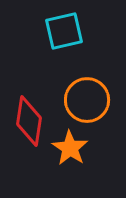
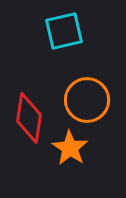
red diamond: moved 3 px up
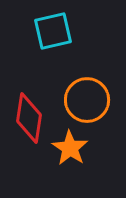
cyan square: moved 11 px left
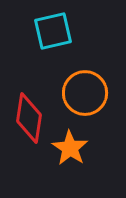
orange circle: moved 2 px left, 7 px up
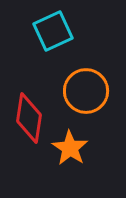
cyan square: rotated 12 degrees counterclockwise
orange circle: moved 1 px right, 2 px up
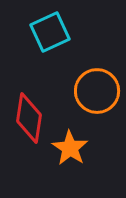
cyan square: moved 3 px left, 1 px down
orange circle: moved 11 px right
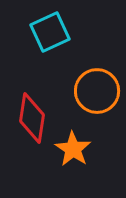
red diamond: moved 3 px right
orange star: moved 3 px right, 1 px down
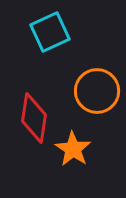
red diamond: moved 2 px right
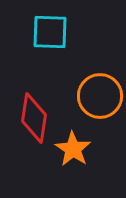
cyan square: rotated 27 degrees clockwise
orange circle: moved 3 px right, 5 px down
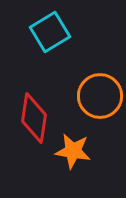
cyan square: rotated 33 degrees counterclockwise
orange star: moved 2 px down; rotated 24 degrees counterclockwise
